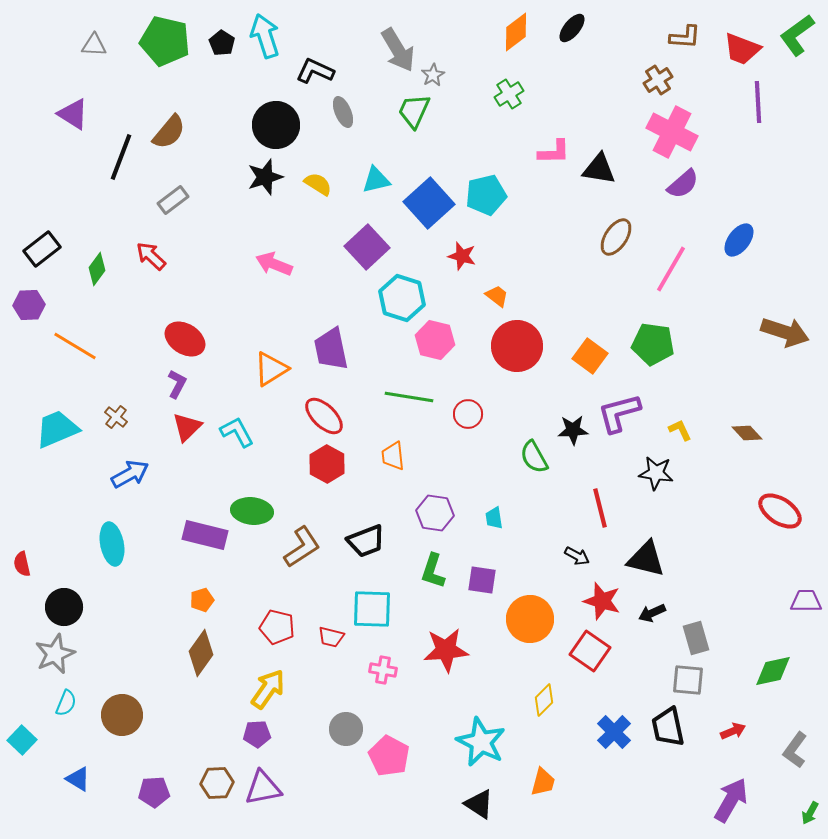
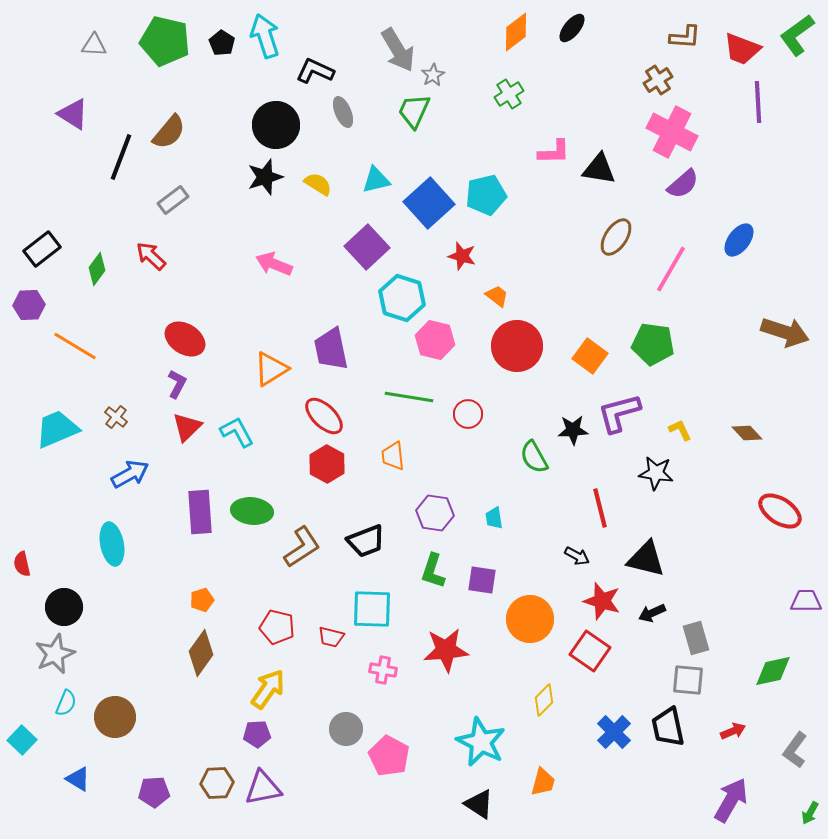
purple rectangle at (205, 535): moved 5 px left, 23 px up; rotated 72 degrees clockwise
brown circle at (122, 715): moved 7 px left, 2 px down
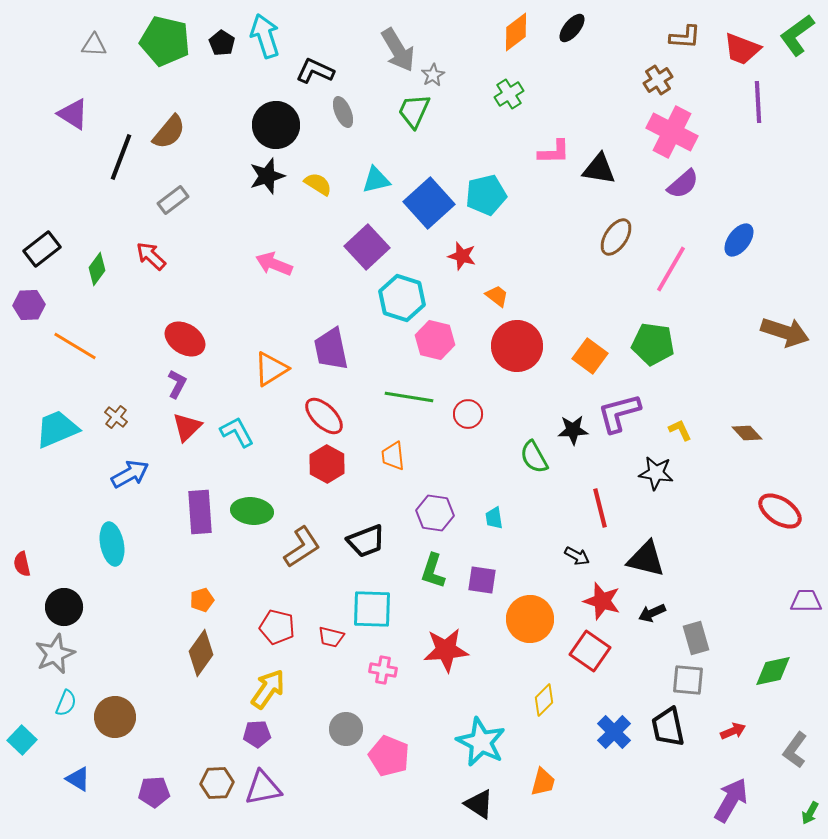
black star at (265, 177): moved 2 px right, 1 px up
pink pentagon at (389, 756): rotated 6 degrees counterclockwise
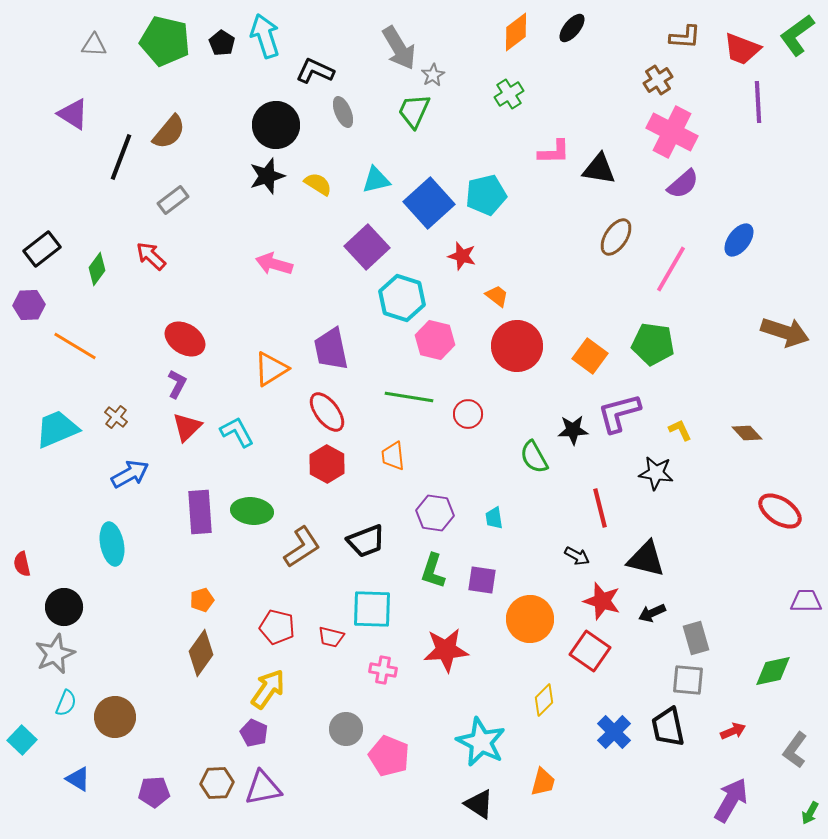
gray arrow at (398, 50): moved 1 px right, 2 px up
pink arrow at (274, 264): rotated 6 degrees counterclockwise
red ellipse at (324, 416): moved 3 px right, 4 px up; rotated 9 degrees clockwise
purple pentagon at (257, 734): moved 3 px left, 1 px up; rotated 28 degrees clockwise
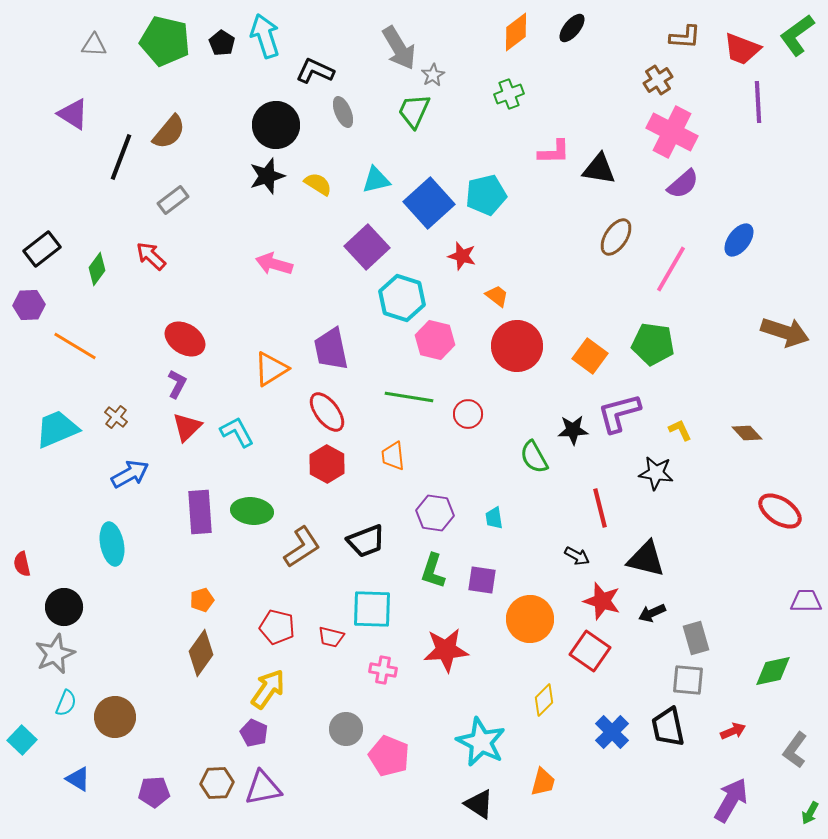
green cross at (509, 94): rotated 12 degrees clockwise
blue cross at (614, 732): moved 2 px left
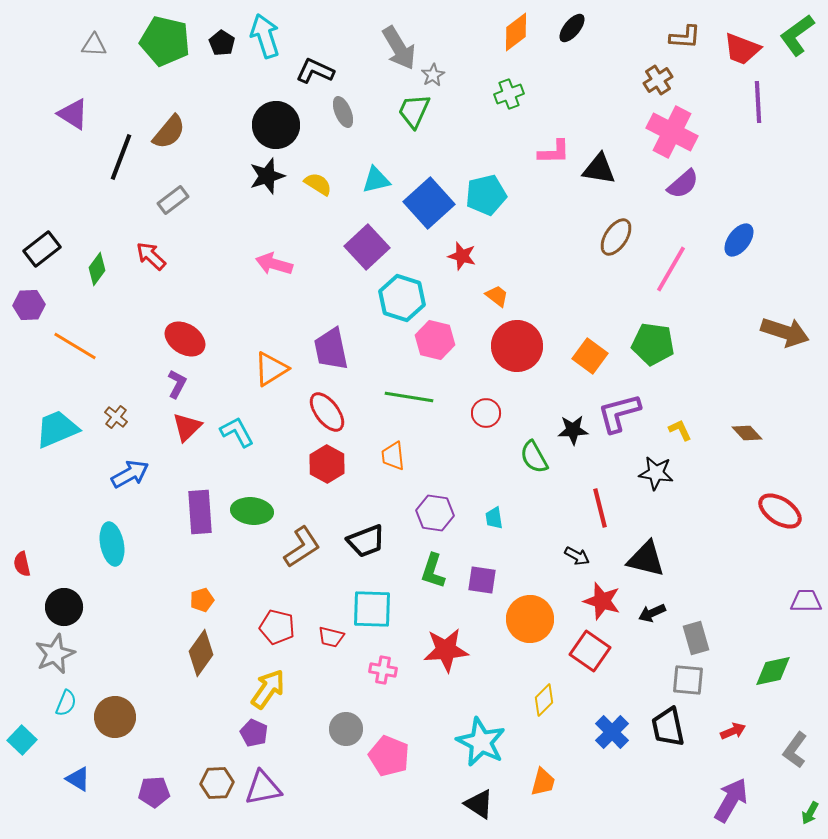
red circle at (468, 414): moved 18 px right, 1 px up
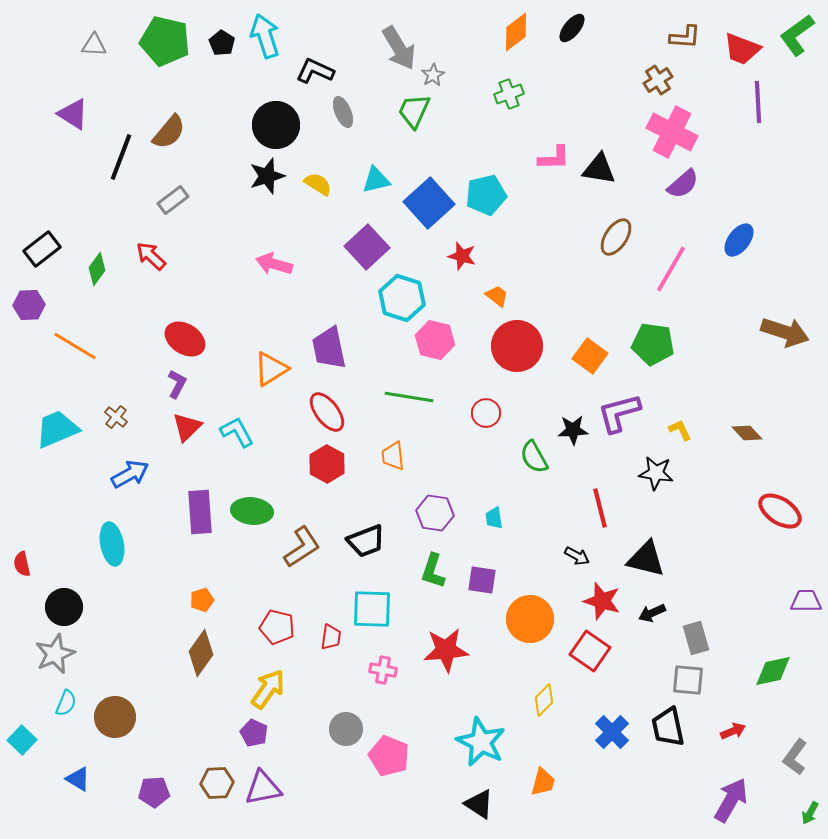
pink L-shape at (554, 152): moved 6 px down
purple trapezoid at (331, 349): moved 2 px left, 1 px up
red trapezoid at (331, 637): rotated 96 degrees counterclockwise
gray L-shape at (795, 750): moved 7 px down
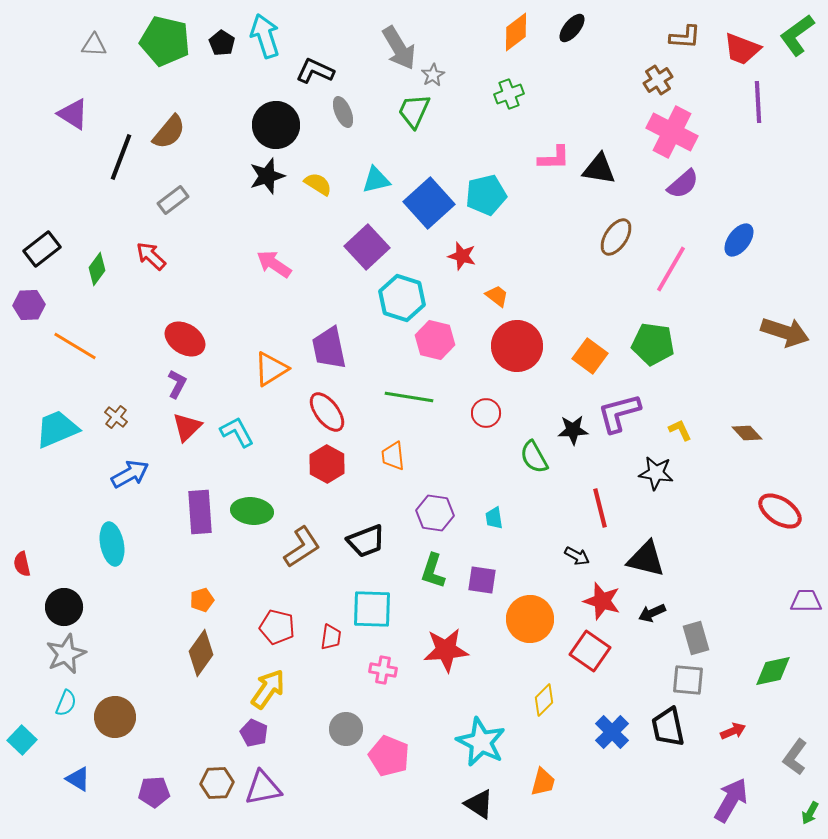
pink arrow at (274, 264): rotated 18 degrees clockwise
gray star at (55, 654): moved 11 px right
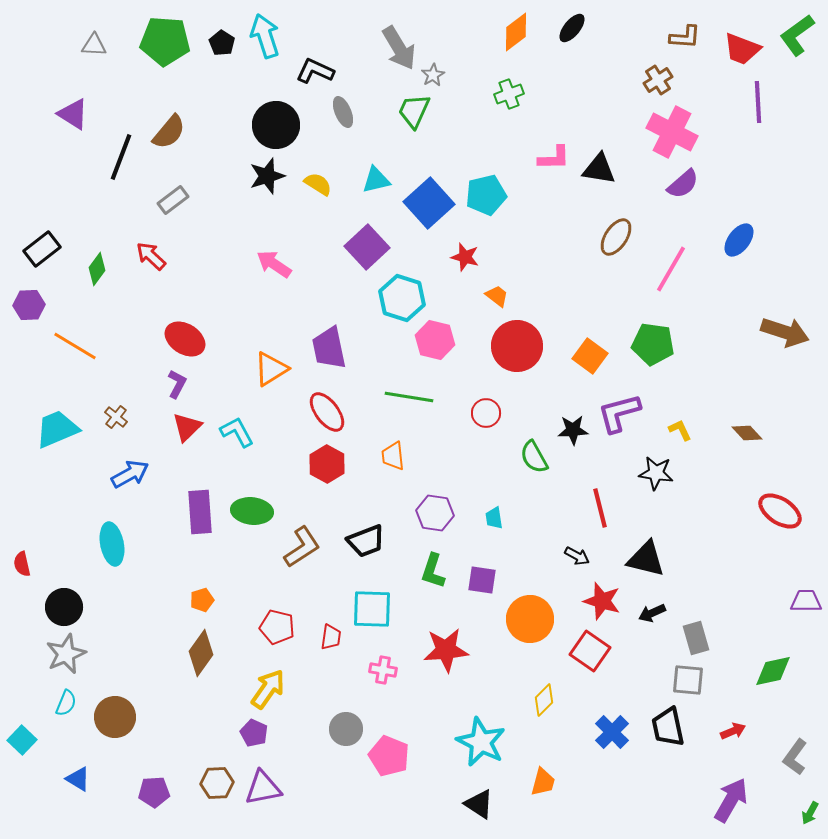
green pentagon at (165, 41): rotated 9 degrees counterclockwise
red star at (462, 256): moved 3 px right, 1 px down
